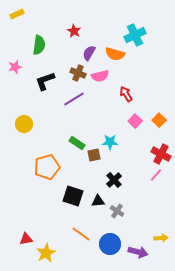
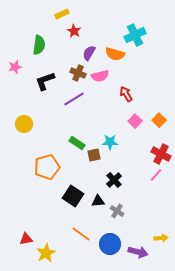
yellow rectangle: moved 45 px right
black square: rotated 15 degrees clockwise
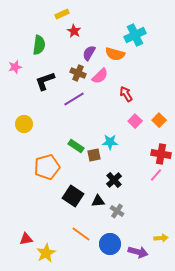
pink semicircle: rotated 30 degrees counterclockwise
green rectangle: moved 1 px left, 3 px down
red cross: rotated 18 degrees counterclockwise
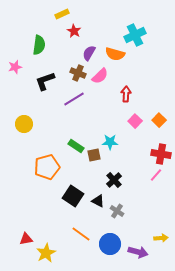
red arrow: rotated 35 degrees clockwise
black triangle: rotated 32 degrees clockwise
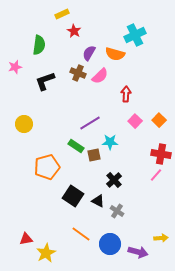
purple line: moved 16 px right, 24 px down
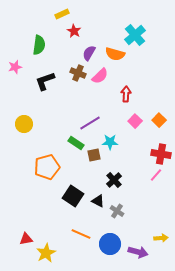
cyan cross: rotated 15 degrees counterclockwise
green rectangle: moved 3 px up
orange line: rotated 12 degrees counterclockwise
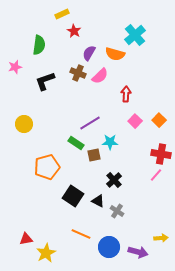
blue circle: moved 1 px left, 3 px down
